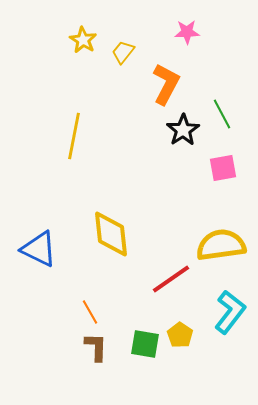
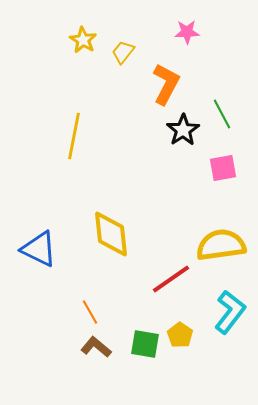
brown L-shape: rotated 52 degrees counterclockwise
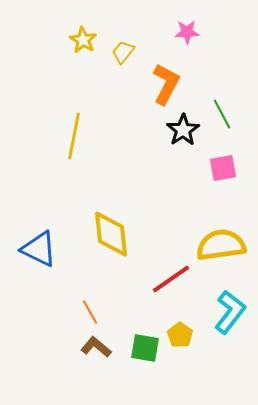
green square: moved 4 px down
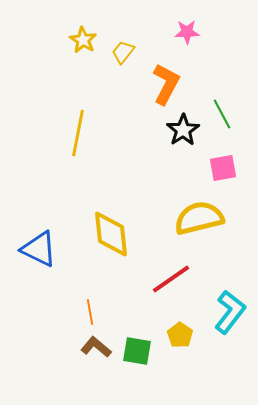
yellow line: moved 4 px right, 3 px up
yellow semicircle: moved 22 px left, 27 px up; rotated 6 degrees counterclockwise
orange line: rotated 20 degrees clockwise
green square: moved 8 px left, 3 px down
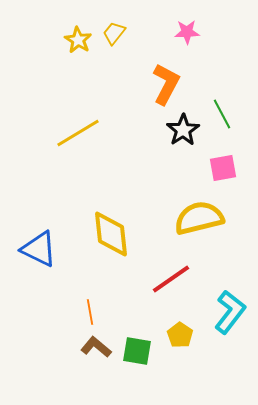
yellow star: moved 5 px left
yellow trapezoid: moved 9 px left, 19 px up
yellow line: rotated 48 degrees clockwise
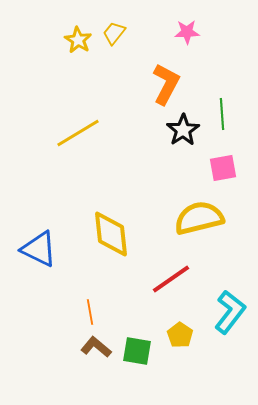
green line: rotated 24 degrees clockwise
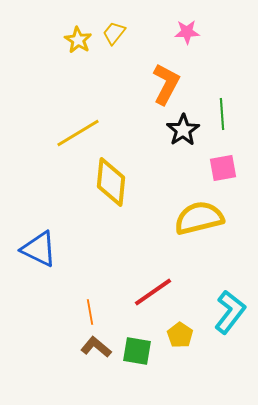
yellow diamond: moved 52 px up; rotated 12 degrees clockwise
red line: moved 18 px left, 13 px down
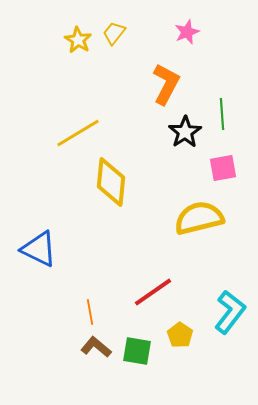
pink star: rotated 20 degrees counterclockwise
black star: moved 2 px right, 2 px down
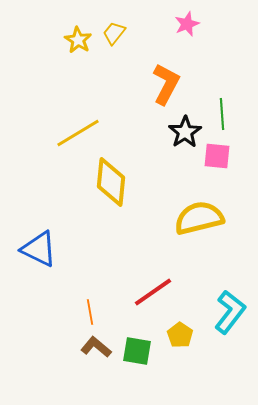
pink star: moved 8 px up
pink square: moved 6 px left, 12 px up; rotated 16 degrees clockwise
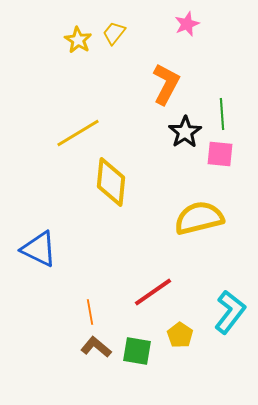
pink square: moved 3 px right, 2 px up
